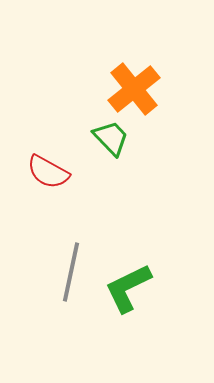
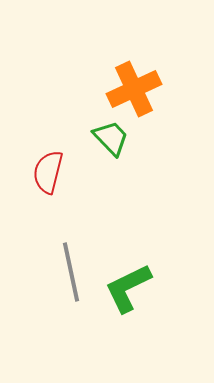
orange cross: rotated 14 degrees clockwise
red semicircle: rotated 75 degrees clockwise
gray line: rotated 24 degrees counterclockwise
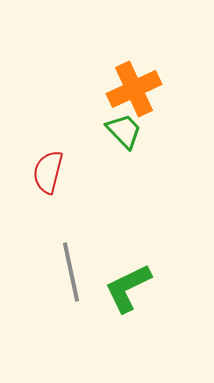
green trapezoid: moved 13 px right, 7 px up
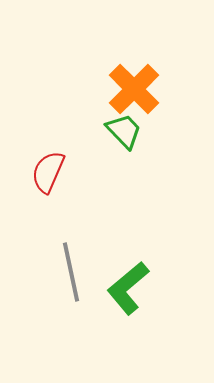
orange cross: rotated 20 degrees counterclockwise
red semicircle: rotated 9 degrees clockwise
green L-shape: rotated 14 degrees counterclockwise
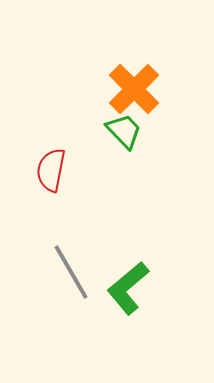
red semicircle: moved 3 px right, 2 px up; rotated 12 degrees counterclockwise
gray line: rotated 18 degrees counterclockwise
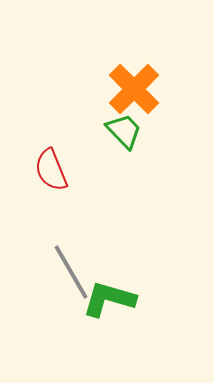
red semicircle: rotated 33 degrees counterclockwise
green L-shape: moved 19 px left, 11 px down; rotated 56 degrees clockwise
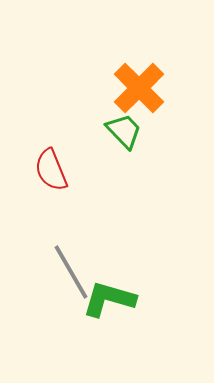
orange cross: moved 5 px right, 1 px up
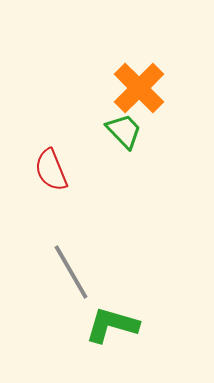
green L-shape: moved 3 px right, 26 px down
